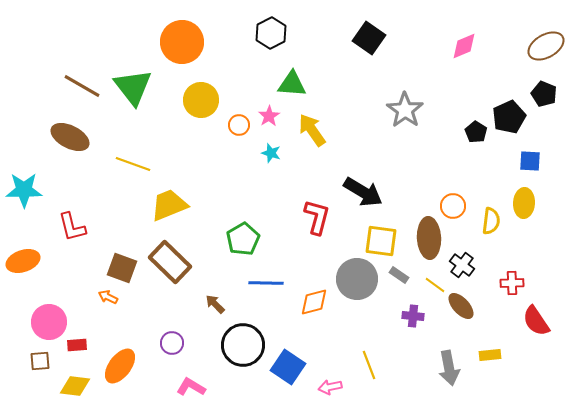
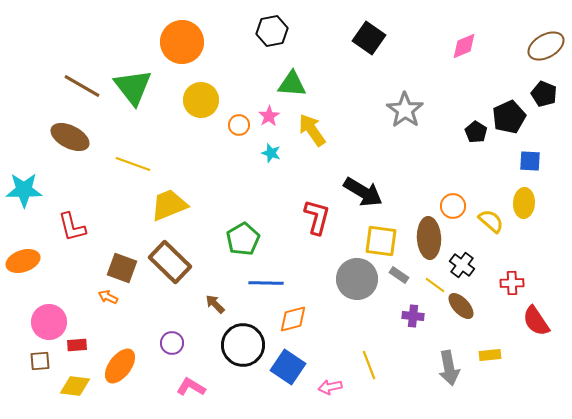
black hexagon at (271, 33): moved 1 px right, 2 px up; rotated 16 degrees clockwise
yellow semicircle at (491, 221): rotated 56 degrees counterclockwise
orange diamond at (314, 302): moved 21 px left, 17 px down
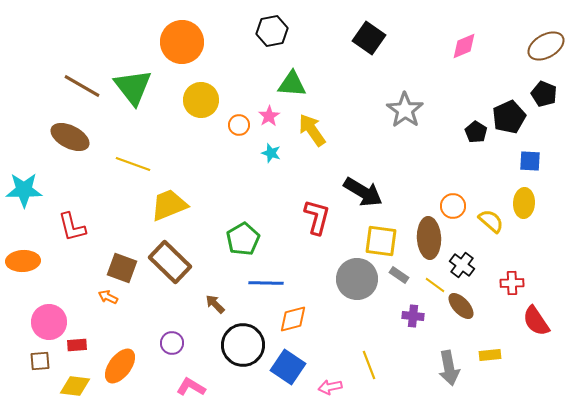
orange ellipse at (23, 261): rotated 16 degrees clockwise
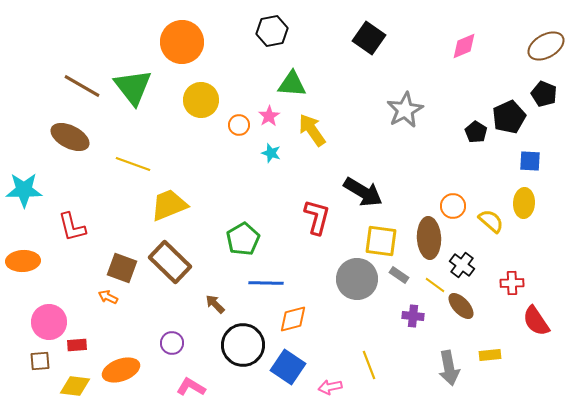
gray star at (405, 110): rotated 9 degrees clockwise
orange ellipse at (120, 366): moved 1 px right, 4 px down; rotated 33 degrees clockwise
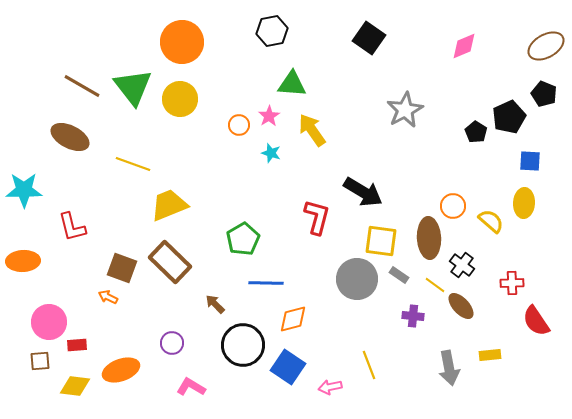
yellow circle at (201, 100): moved 21 px left, 1 px up
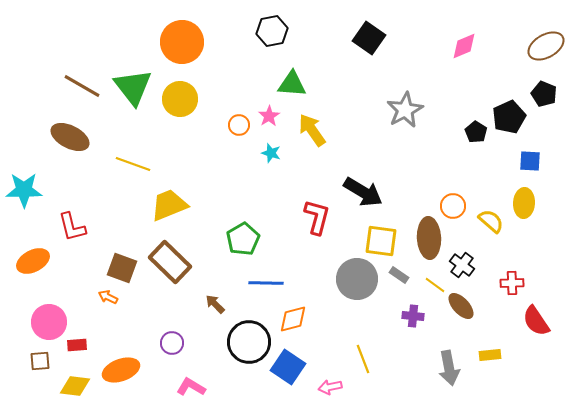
orange ellipse at (23, 261): moved 10 px right; rotated 24 degrees counterclockwise
black circle at (243, 345): moved 6 px right, 3 px up
yellow line at (369, 365): moved 6 px left, 6 px up
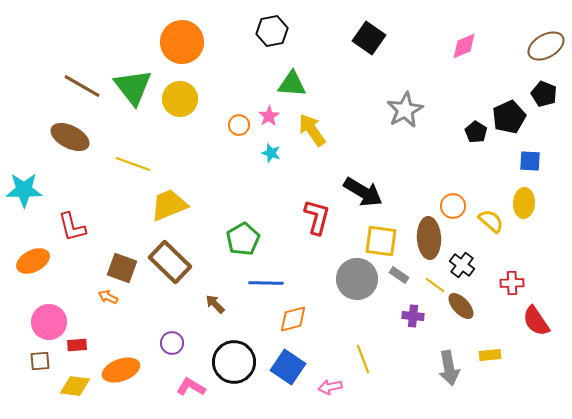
black circle at (249, 342): moved 15 px left, 20 px down
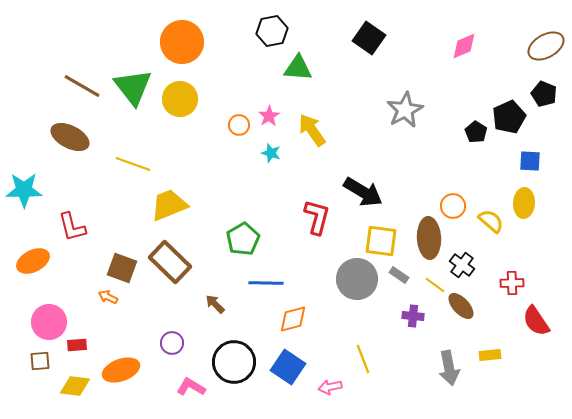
green triangle at (292, 84): moved 6 px right, 16 px up
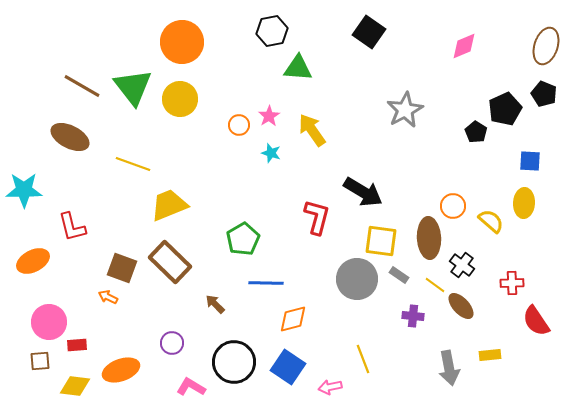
black square at (369, 38): moved 6 px up
brown ellipse at (546, 46): rotated 42 degrees counterclockwise
black pentagon at (509, 117): moved 4 px left, 8 px up
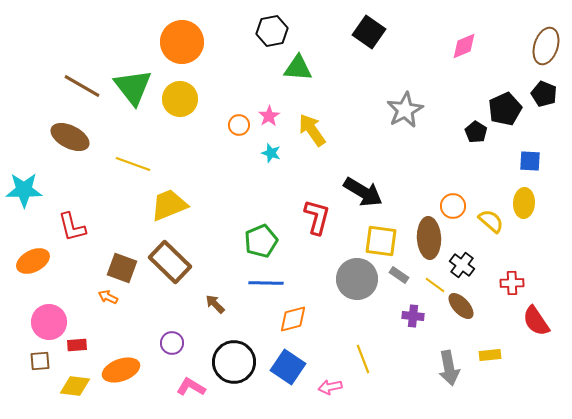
green pentagon at (243, 239): moved 18 px right, 2 px down; rotated 8 degrees clockwise
